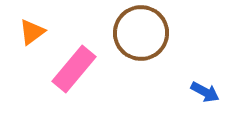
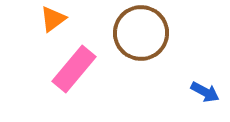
orange triangle: moved 21 px right, 13 px up
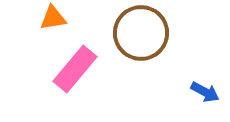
orange triangle: moved 1 px up; rotated 28 degrees clockwise
pink rectangle: moved 1 px right
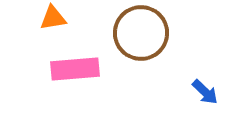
pink rectangle: rotated 45 degrees clockwise
blue arrow: rotated 16 degrees clockwise
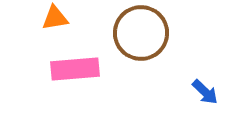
orange triangle: moved 2 px right
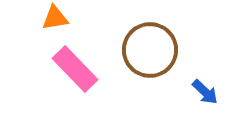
brown circle: moved 9 px right, 17 px down
pink rectangle: rotated 51 degrees clockwise
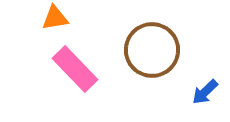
brown circle: moved 2 px right
blue arrow: rotated 92 degrees clockwise
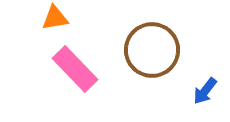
blue arrow: moved 1 px up; rotated 8 degrees counterclockwise
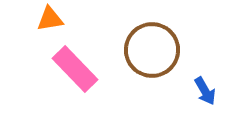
orange triangle: moved 5 px left, 1 px down
blue arrow: rotated 68 degrees counterclockwise
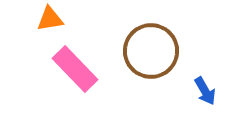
brown circle: moved 1 px left, 1 px down
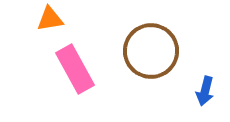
pink rectangle: rotated 15 degrees clockwise
blue arrow: rotated 44 degrees clockwise
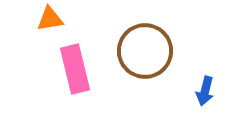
brown circle: moved 6 px left
pink rectangle: rotated 15 degrees clockwise
